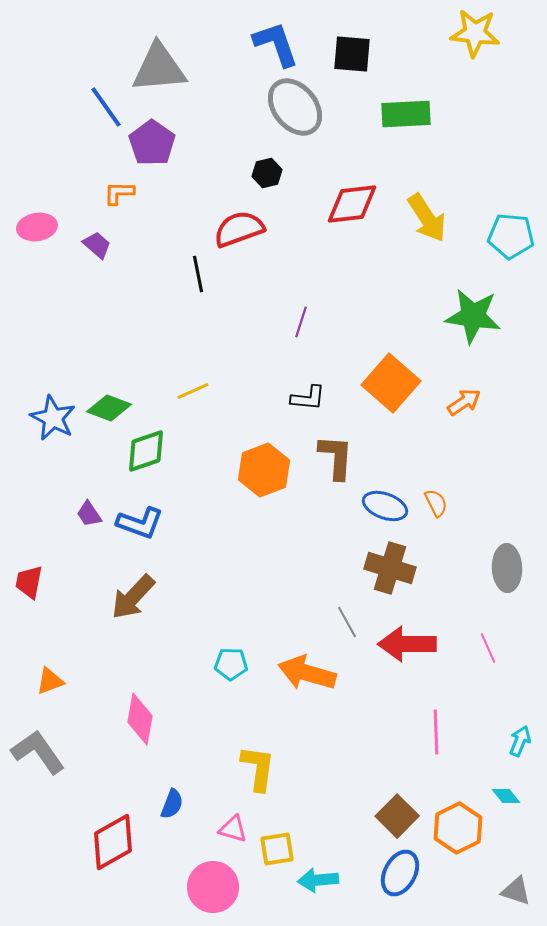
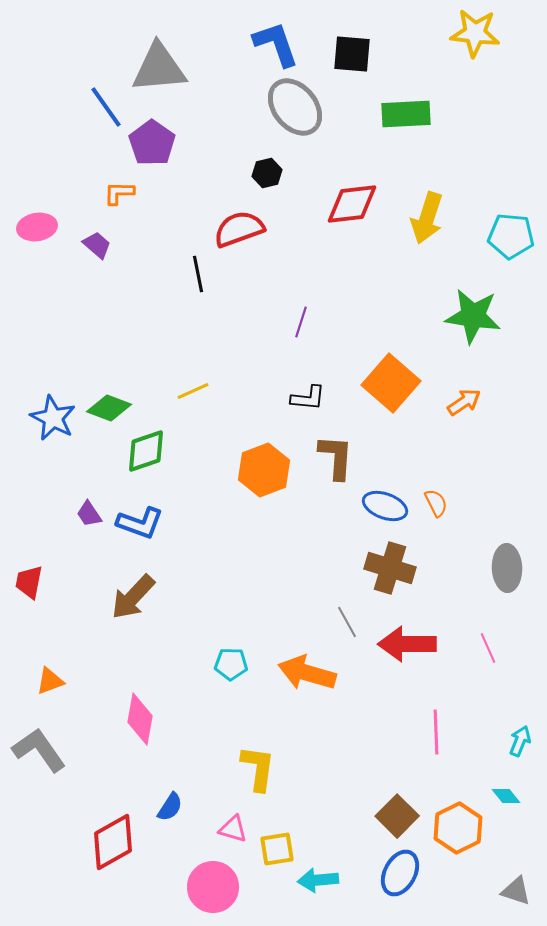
yellow arrow at (427, 218): rotated 51 degrees clockwise
gray L-shape at (38, 752): moved 1 px right, 2 px up
blue semicircle at (172, 804): moved 2 px left, 3 px down; rotated 12 degrees clockwise
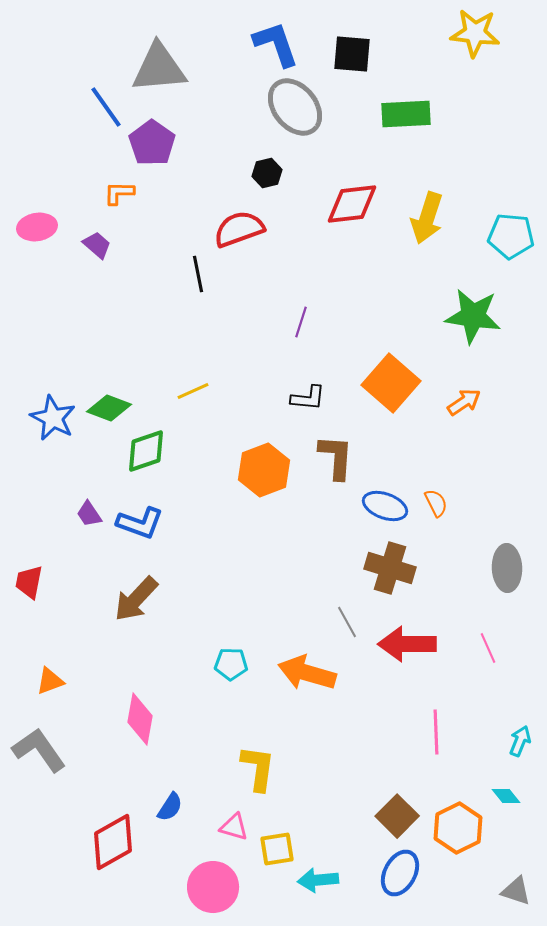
brown arrow at (133, 597): moved 3 px right, 2 px down
pink triangle at (233, 829): moved 1 px right, 2 px up
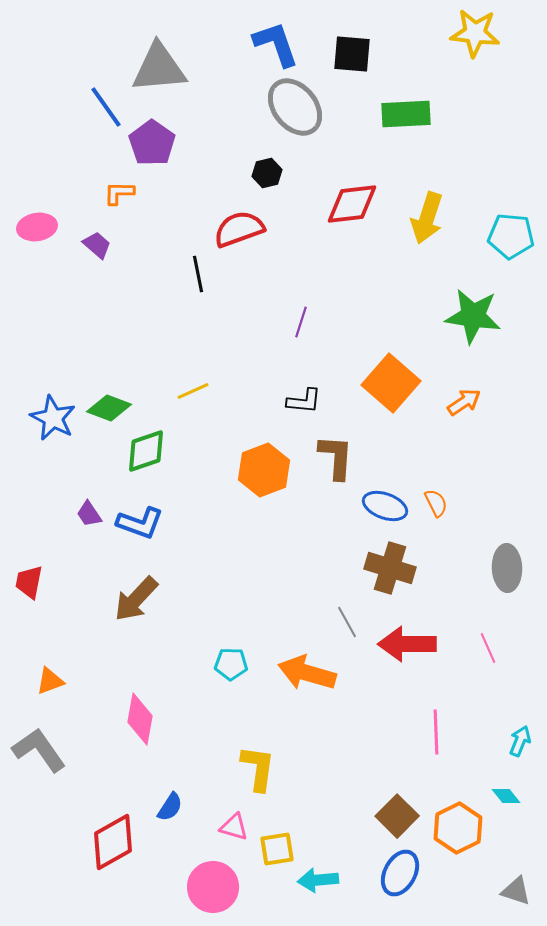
black L-shape at (308, 398): moved 4 px left, 3 px down
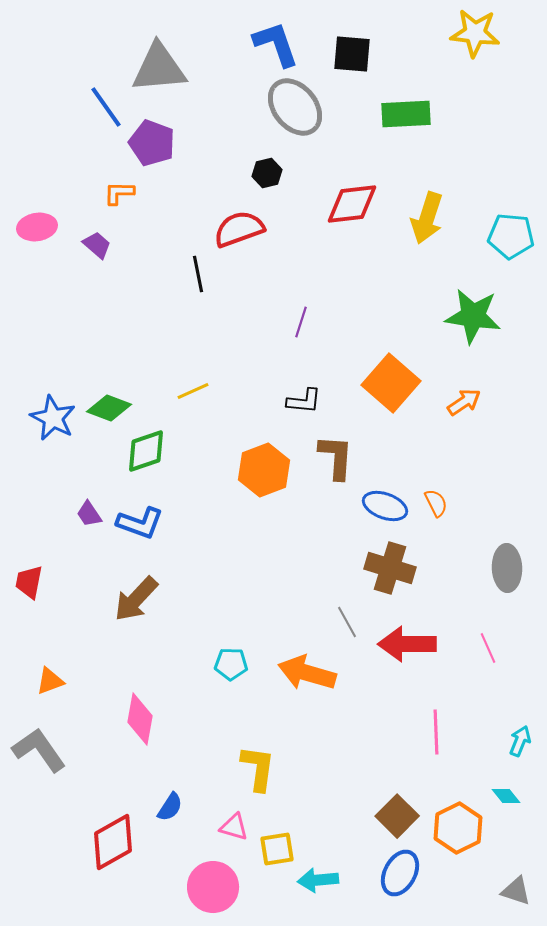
purple pentagon at (152, 143): rotated 15 degrees counterclockwise
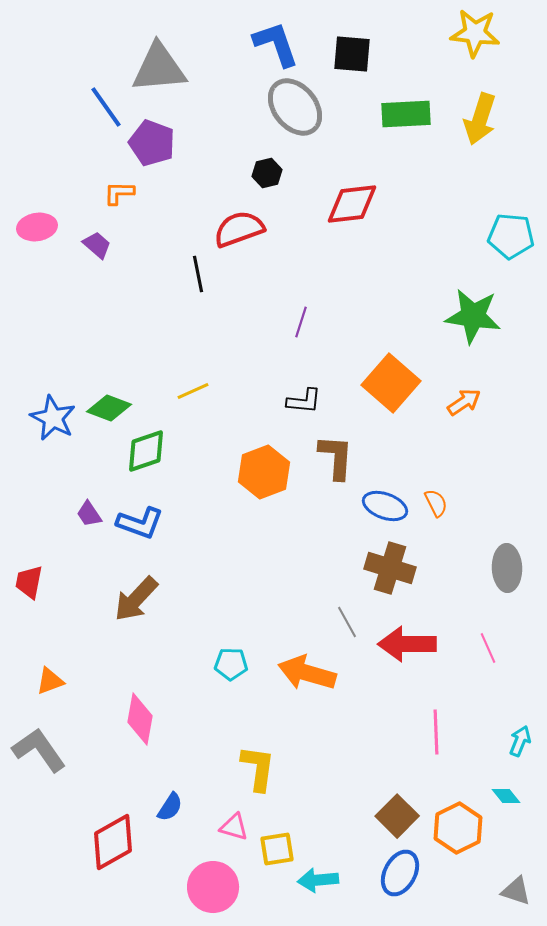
yellow arrow at (427, 218): moved 53 px right, 99 px up
orange hexagon at (264, 470): moved 2 px down
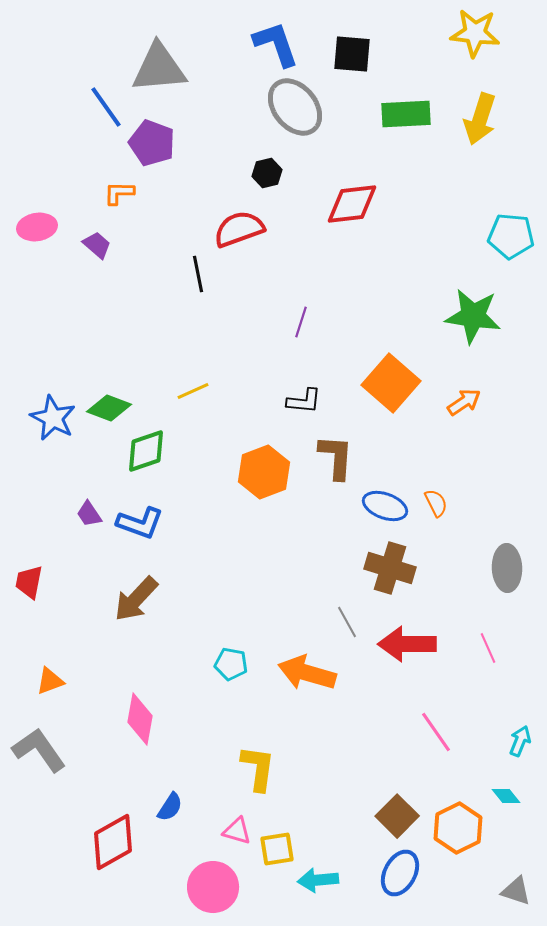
cyan pentagon at (231, 664): rotated 8 degrees clockwise
pink line at (436, 732): rotated 33 degrees counterclockwise
pink triangle at (234, 827): moved 3 px right, 4 px down
